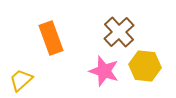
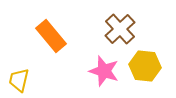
brown cross: moved 1 px right, 3 px up
orange rectangle: moved 2 px up; rotated 20 degrees counterclockwise
yellow trapezoid: moved 2 px left; rotated 35 degrees counterclockwise
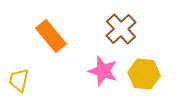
brown cross: moved 1 px right
yellow hexagon: moved 1 px left, 8 px down
pink star: moved 1 px left
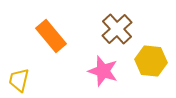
brown cross: moved 4 px left
yellow hexagon: moved 7 px right, 13 px up
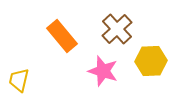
orange rectangle: moved 11 px right
yellow hexagon: rotated 8 degrees counterclockwise
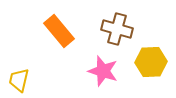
brown cross: rotated 32 degrees counterclockwise
orange rectangle: moved 3 px left, 5 px up
yellow hexagon: moved 1 px down
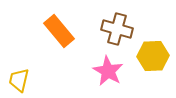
yellow hexagon: moved 2 px right, 6 px up
pink star: moved 5 px right; rotated 12 degrees clockwise
